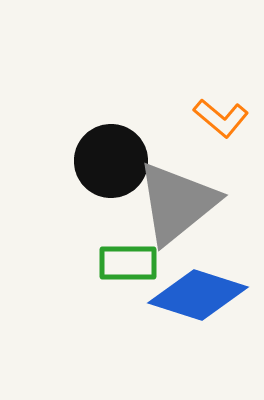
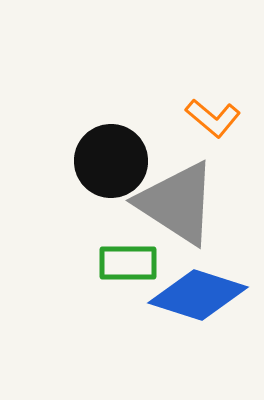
orange L-shape: moved 8 px left
gray triangle: rotated 48 degrees counterclockwise
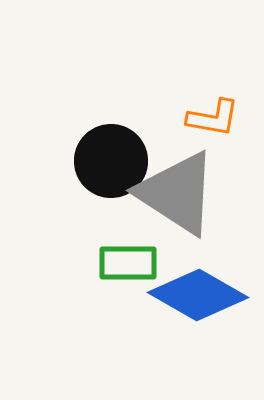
orange L-shape: rotated 30 degrees counterclockwise
gray triangle: moved 10 px up
blue diamond: rotated 12 degrees clockwise
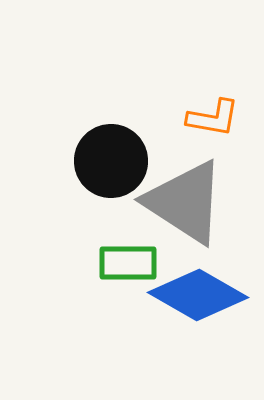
gray triangle: moved 8 px right, 9 px down
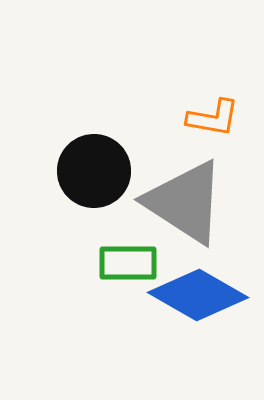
black circle: moved 17 px left, 10 px down
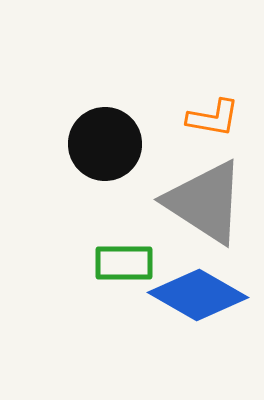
black circle: moved 11 px right, 27 px up
gray triangle: moved 20 px right
green rectangle: moved 4 px left
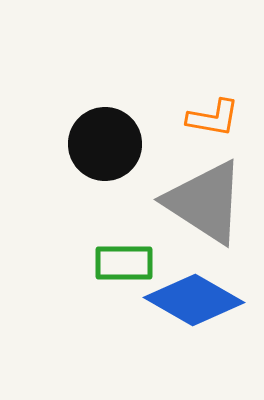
blue diamond: moved 4 px left, 5 px down
